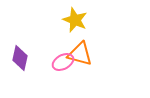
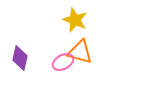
orange triangle: moved 2 px up
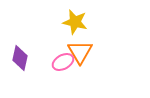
yellow star: moved 2 px down; rotated 10 degrees counterclockwise
orange triangle: rotated 44 degrees clockwise
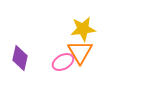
yellow star: moved 8 px right, 7 px down; rotated 20 degrees counterclockwise
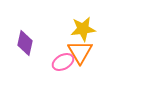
purple diamond: moved 5 px right, 15 px up
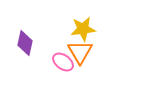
pink ellipse: rotated 65 degrees clockwise
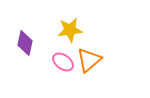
yellow star: moved 13 px left, 1 px down
orange triangle: moved 9 px right, 8 px down; rotated 20 degrees clockwise
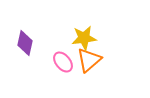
yellow star: moved 14 px right, 8 px down
pink ellipse: rotated 15 degrees clockwise
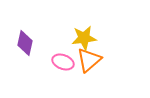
pink ellipse: rotated 30 degrees counterclockwise
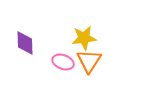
purple diamond: rotated 15 degrees counterclockwise
orange triangle: moved 1 px down; rotated 16 degrees counterclockwise
